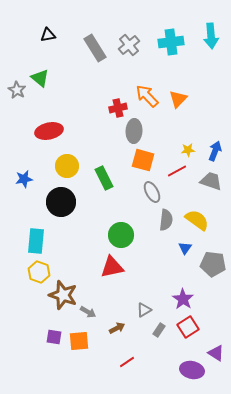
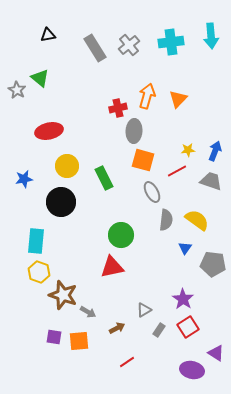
orange arrow at (147, 96): rotated 60 degrees clockwise
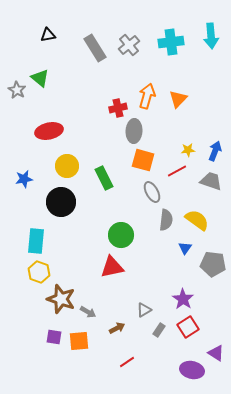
brown star at (63, 295): moved 2 px left, 4 px down
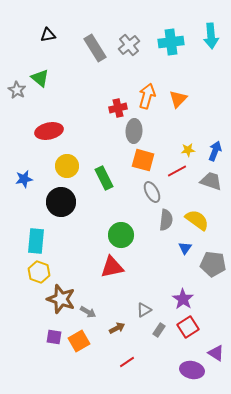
orange square at (79, 341): rotated 25 degrees counterclockwise
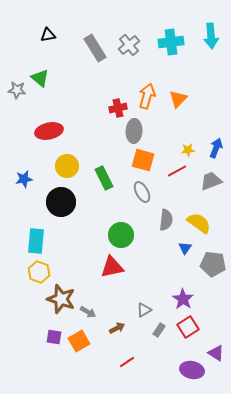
gray star at (17, 90): rotated 24 degrees counterclockwise
blue arrow at (215, 151): moved 1 px right, 3 px up
gray trapezoid at (211, 181): rotated 40 degrees counterclockwise
gray ellipse at (152, 192): moved 10 px left
yellow semicircle at (197, 220): moved 2 px right, 3 px down
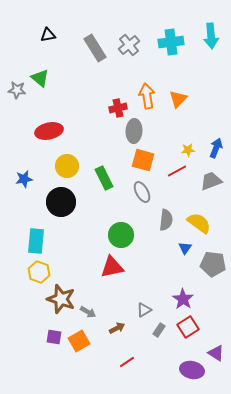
orange arrow at (147, 96): rotated 25 degrees counterclockwise
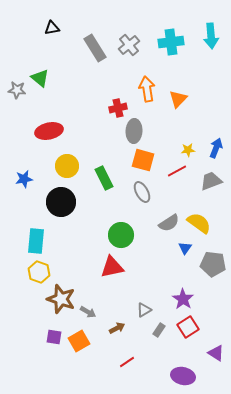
black triangle at (48, 35): moved 4 px right, 7 px up
orange arrow at (147, 96): moved 7 px up
gray semicircle at (166, 220): moved 3 px right, 3 px down; rotated 50 degrees clockwise
purple ellipse at (192, 370): moved 9 px left, 6 px down
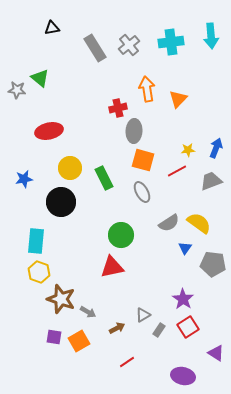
yellow circle at (67, 166): moved 3 px right, 2 px down
gray triangle at (144, 310): moved 1 px left, 5 px down
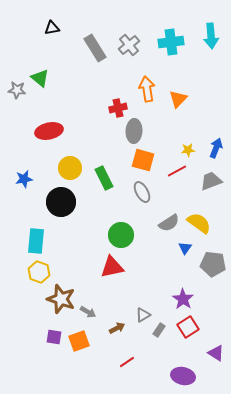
orange square at (79, 341): rotated 10 degrees clockwise
